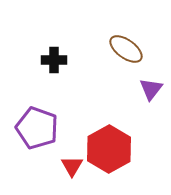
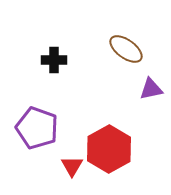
purple triangle: rotated 40 degrees clockwise
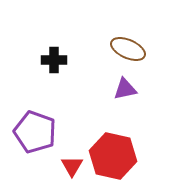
brown ellipse: moved 2 px right; rotated 12 degrees counterclockwise
purple triangle: moved 26 px left
purple pentagon: moved 2 px left, 4 px down
red hexagon: moved 4 px right, 7 px down; rotated 18 degrees counterclockwise
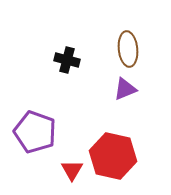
brown ellipse: rotated 60 degrees clockwise
black cross: moved 13 px right; rotated 15 degrees clockwise
purple triangle: rotated 10 degrees counterclockwise
red triangle: moved 4 px down
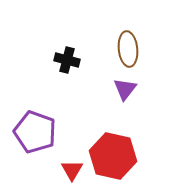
purple triangle: rotated 30 degrees counterclockwise
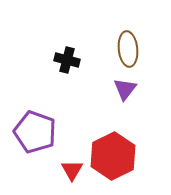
red hexagon: rotated 21 degrees clockwise
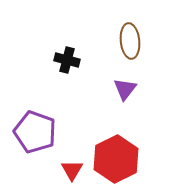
brown ellipse: moved 2 px right, 8 px up
red hexagon: moved 3 px right, 3 px down
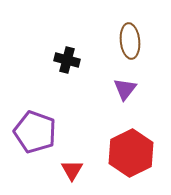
red hexagon: moved 15 px right, 6 px up
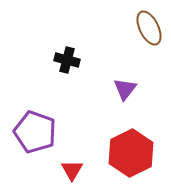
brown ellipse: moved 19 px right, 13 px up; rotated 20 degrees counterclockwise
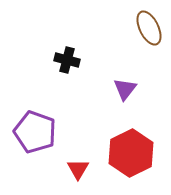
red triangle: moved 6 px right, 1 px up
